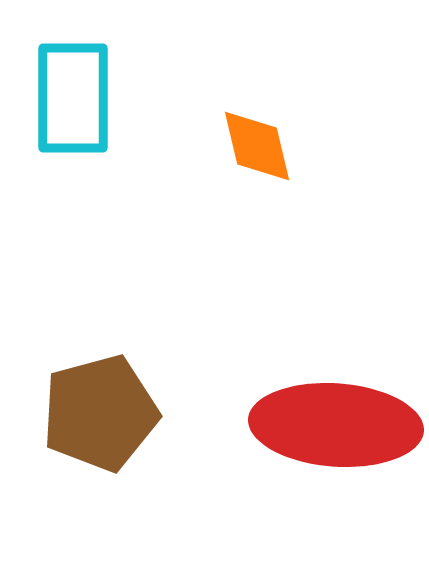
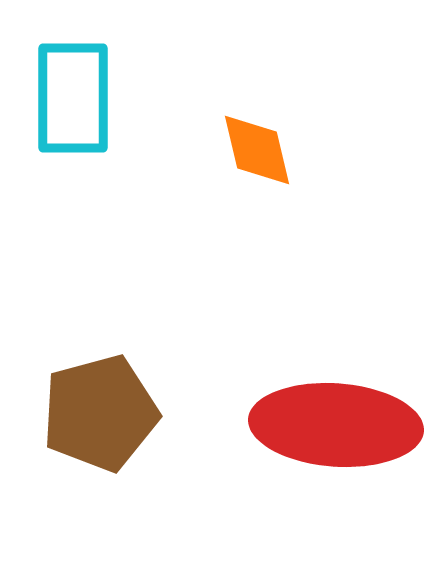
orange diamond: moved 4 px down
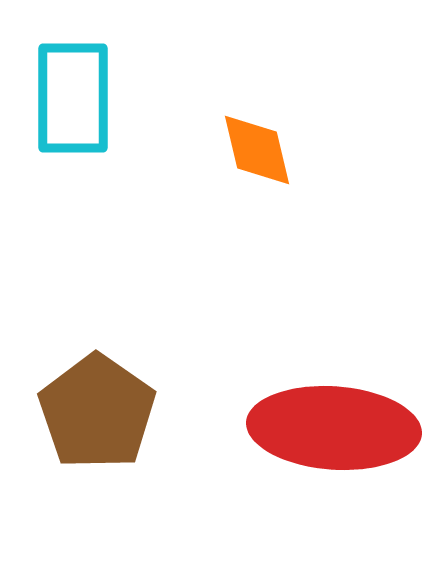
brown pentagon: moved 3 px left, 1 px up; rotated 22 degrees counterclockwise
red ellipse: moved 2 px left, 3 px down
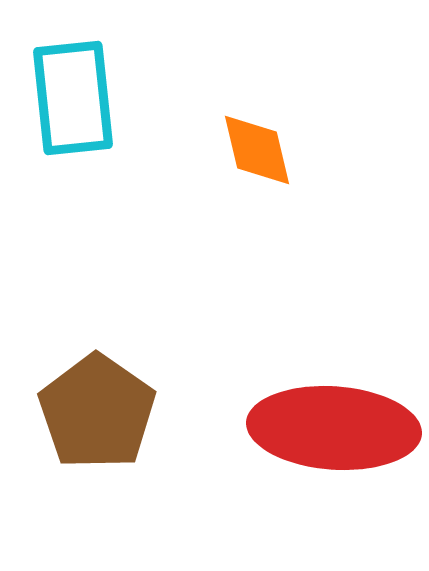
cyan rectangle: rotated 6 degrees counterclockwise
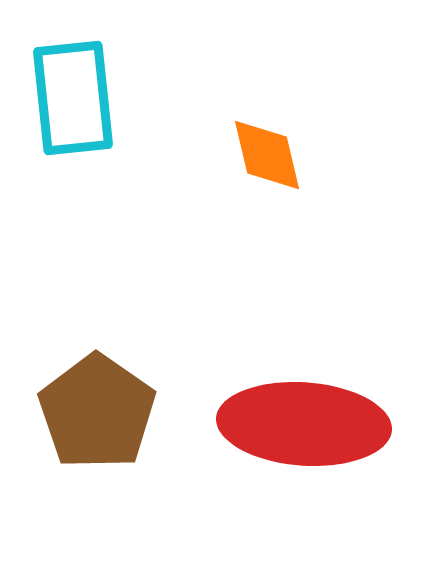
orange diamond: moved 10 px right, 5 px down
red ellipse: moved 30 px left, 4 px up
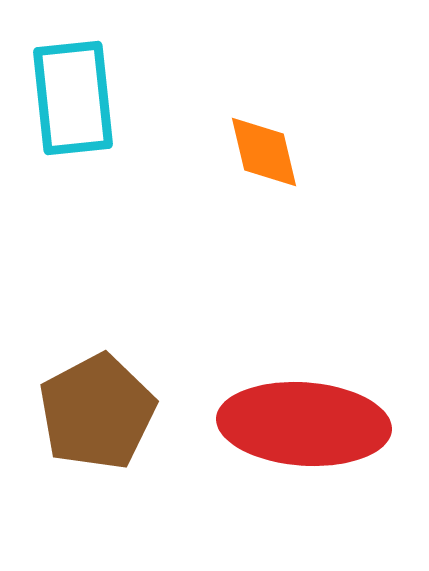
orange diamond: moved 3 px left, 3 px up
brown pentagon: rotated 9 degrees clockwise
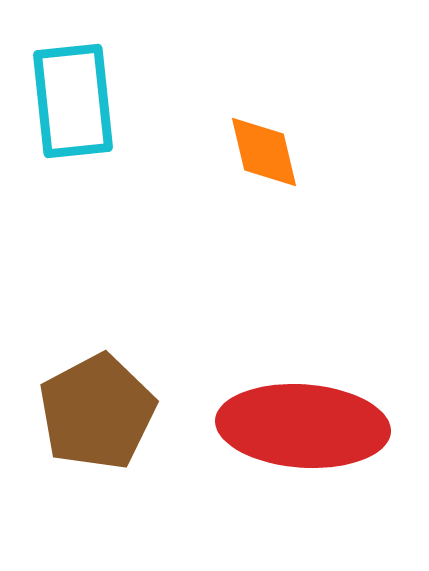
cyan rectangle: moved 3 px down
red ellipse: moved 1 px left, 2 px down
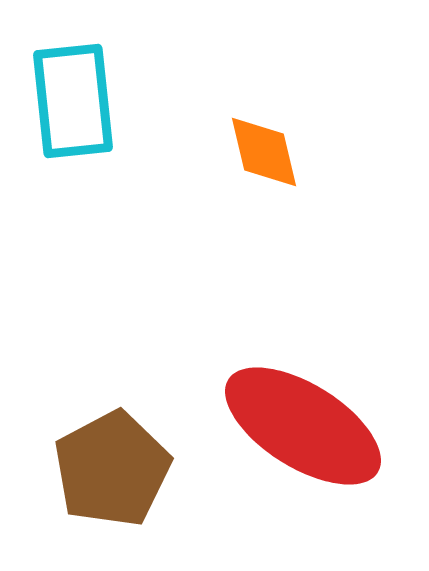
brown pentagon: moved 15 px right, 57 px down
red ellipse: rotated 28 degrees clockwise
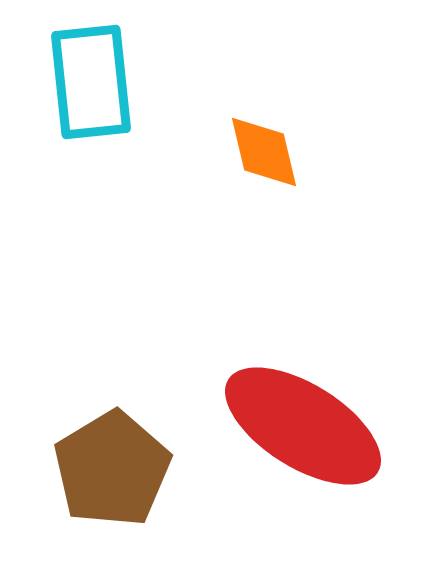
cyan rectangle: moved 18 px right, 19 px up
brown pentagon: rotated 3 degrees counterclockwise
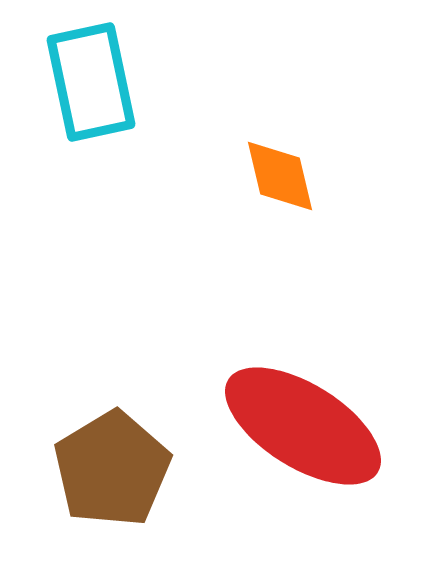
cyan rectangle: rotated 6 degrees counterclockwise
orange diamond: moved 16 px right, 24 px down
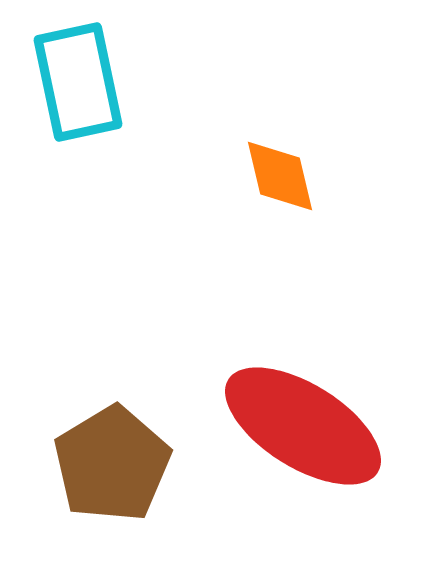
cyan rectangle: moved 13 px left
brown pentagon: moved 5 px up
